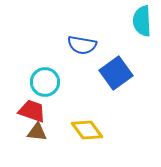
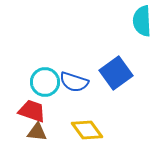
blue semicircle: moved 8 px left, 37 px down; rotated 8 degrees clockwise
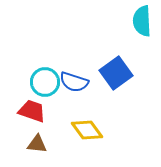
brown triangle: moved 12 px down
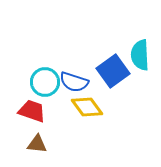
cyan semicircle: moved 2 px left, 34 px down
blue square: moved 3 px left, 2 px up
yellow diamond: moved 23 px up
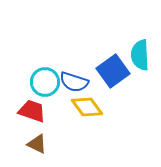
brown triangle: rotated 20 degrees clockwise
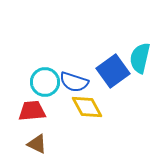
cyan semicircle: moved 3 px down; rotated 16 degrees clockwise
yellow diamond: rotated 8 degrees clockwise
red trapezoid: rotated 24 degrees counterclockwise
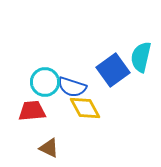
cyan semicircle: moved 1 px right, 1 px up
blue square: moved 1 px up
blue semicircle: moved 2 px left, 5 px down
yellow diamond: moved 2 px left, 1 px down
brown triangle: moved 12 px right, 4 px down
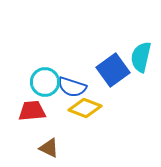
yellow diamond: rotated 40 degrees counterclockwise
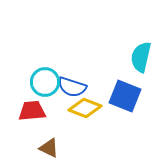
blue square: moved 12 px right, 26 px down; rotated 32 degrees counterclockwise
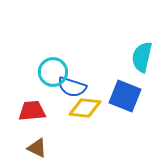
cyan semicircle: moved 1 px right
cyan circle: moved 8 px right, 10 px up
yellow diamond: rotated 16 degrees counterclockwise
brown triangle: moved 12 px left
